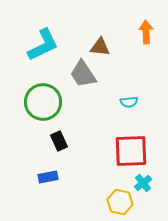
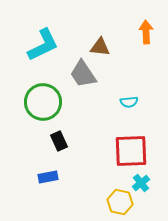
cyan cross: moved 2 px left
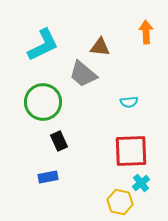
gray trapezoid: rotated 16 degrees counterclockwise
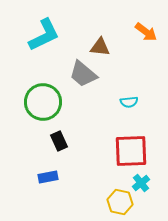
orange arrow: rotated 130 degrees clockwise
cyan L-shape: moved 1 px right, 10 px up
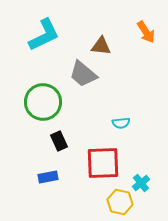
orange arrow: rotated 20 degrees clockwise
brown triangle: moved 1 px right, 1 px up
cyan semicircle: moved 8 px left, 21 px down
red square: moved 28 px left, 12 px down
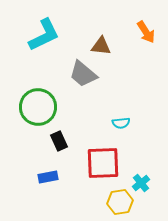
green circle: moved 5 px left, 5 px down
yellow hexagon: rotated 20 degrees counterclockwise
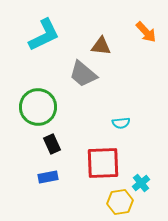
orange arrow: rotated 10 degrees counterclockwise
black rectangle: moved 7 px left, 3 px down
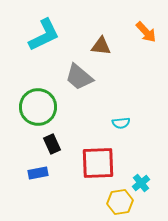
gray trapezoid: moved 4 px left, 3 px down
red square: moved 5 px left
blue rectangle: moved 10 px left, 4 px up
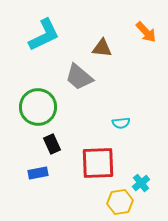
brown triangle: moved 1 px right, 2 px down
